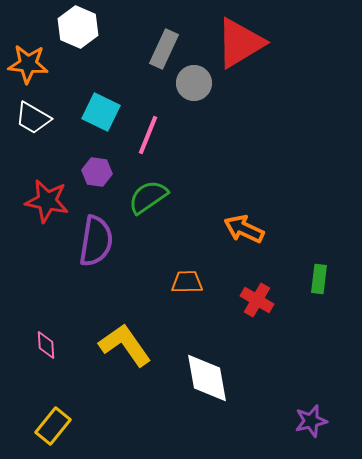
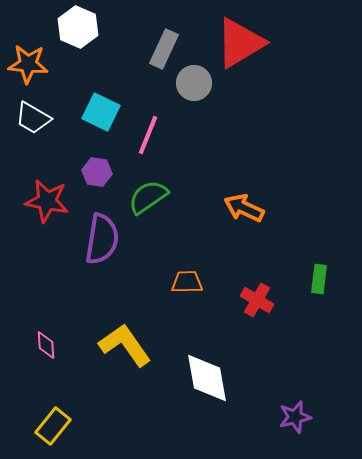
orange arrow: moved 21 px up
purple semicircle: moved 6 px right, 2 px up
purple star: moved 16 px left, 4 px up
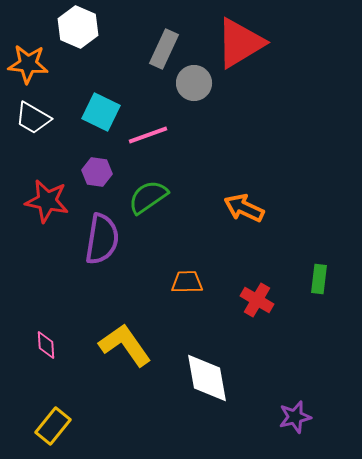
pink line: rotated 48 degrees clockwise
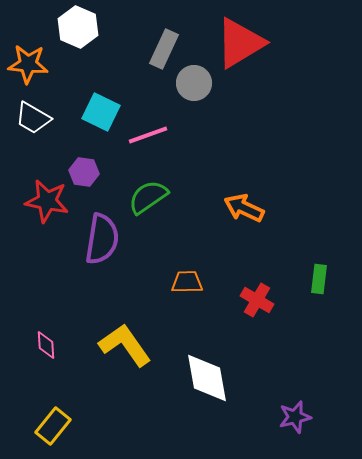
purple hexagon: moved 13 px left
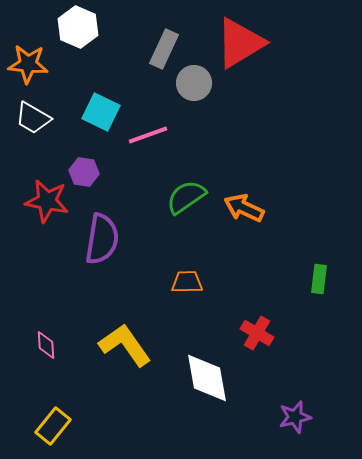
green semicircle: moved 38 px right
red cross: moved 33 px down
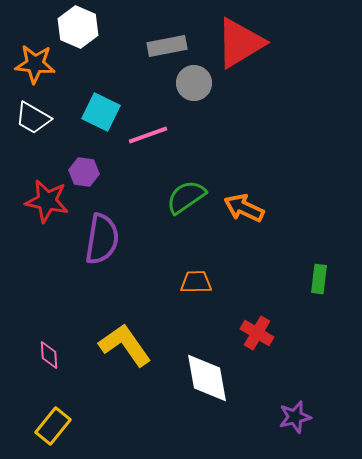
gray rectangle: moved 3 px right, 3 px up; rotated 54 degrees clockwise
orange star: moved 7 px right
orange trapezoid: moved 9 px right
pink diamond: moved 3 px right, 10 px down
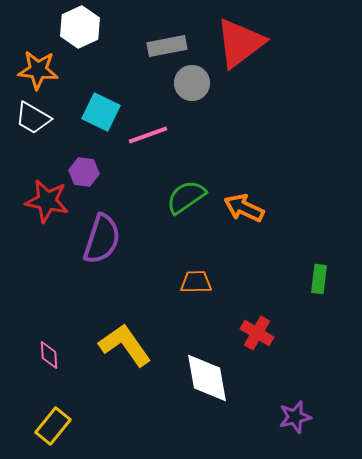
white hexagon: moved 2 px right; rotated 12 degrees clockwise
red triangle: rotated 6 degrees counterclockwise
orange star: moved 3 px right, 6 px down
gray circle: moved 2 px left
purple semicircle: rotated 9 degrees clockwise
